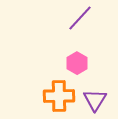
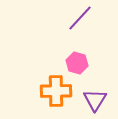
pink hexagon: rotated 15 degrees counterclockwise
orange cross: moved 3 px left, 5 px up
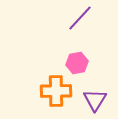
pink hexagon: rotated 25 degrees counterclockwise
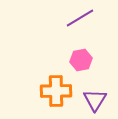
purple line: rotated 16 degrees clockwise
pink hexagon: moved 4 px right, 3 px up
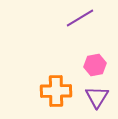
pink hexagon: moved 14 px right, 5 px down
purple triangle: moved 2 px right, 3 px up
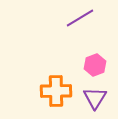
pink hexagon: rotated 10 degrees counterclockwise
purple triangle: moved 2 px left, 1 px down
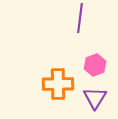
purple line: rotated 52 degrees counterclockwise
orange cross: moved 2 px right, 7 px up
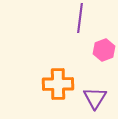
pink hexagon: moved 9 px right, 15 px up
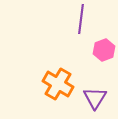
purple line: moved 1 px right, 1 px down
orange cross: rotated 32 degrees clockwise
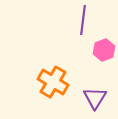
purple line: moved 2 px right, 1 px down
orange cross: moved 5 px left, 2 px up
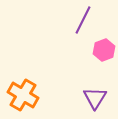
purple line: rotated 20 degrees clockwise
orange cross: moved 30 px left, 13 px down
